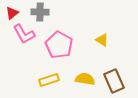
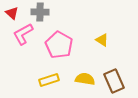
red triangle: rotated 40 degrees counterclockwise
pink L-shape: moved 1 px left; rotated 90 degrees clockwise
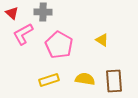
gray cross: moved 3 px right
brown rectangle: rotated 20 degrees clockwise
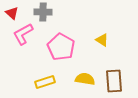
pink pentagon: moved 2 px right, 2 px down
yellow rectangle: moved 4 px left, 2 px down
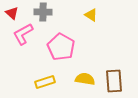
yellow triangle: moved 11 px left, 25 px up
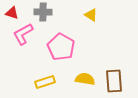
red triangle: rotated 24 degrees counterclockwise
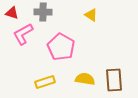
brown rectangle: moved 1 px up
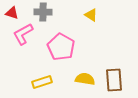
yellow rectangle: moved 3 px left
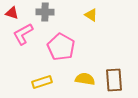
gray cross: moved 2 px right
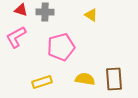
red triangle: moved 9 px right, 3 px up
pink L-shape: moved 7 px left, 3 px down
pink pentagon: rotated 28 degrees clockwise
brown rectangle: moved 1 px up
